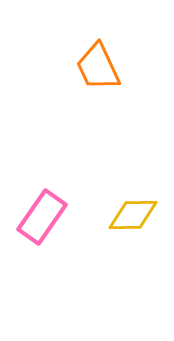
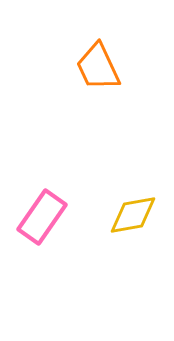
yellow diamond: rotated 9 degrees counterclockwise
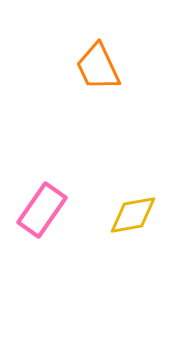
pink rectangle: moved 7 px up
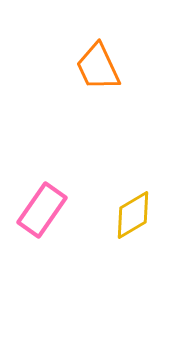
yellow diamond: rotated 21 degrees counterclockwise
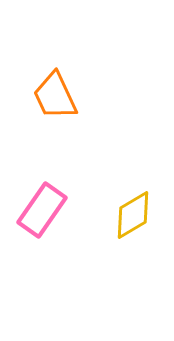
orange trapezoid: moved 43 px left, 29 px down
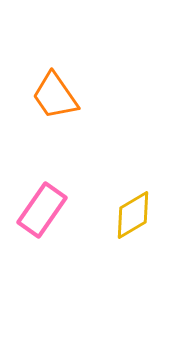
orange trapezoid: rotated 10 degrees counterclockwise
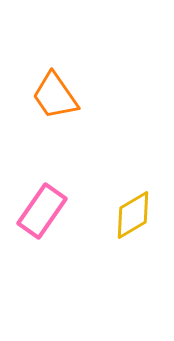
pink rectangle: moved 1 px down
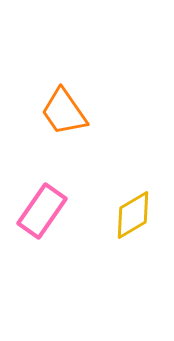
orange trapezoid: moved 9 px right, 16 px down
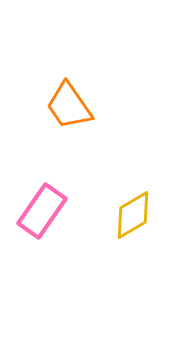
orange trapezoid: moved 5 px right, 6 px up
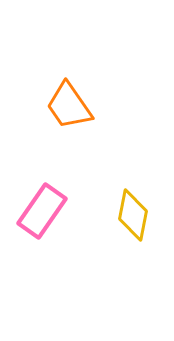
yellow diamond: rotated 48 degrees counterclockwise
